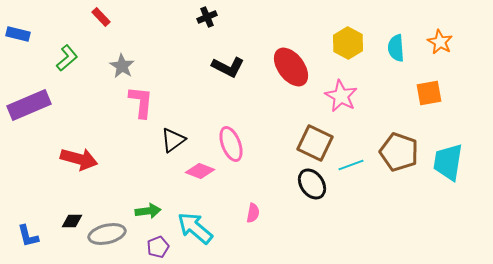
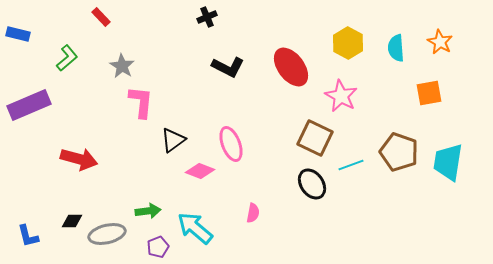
brown square: moved 5 px up
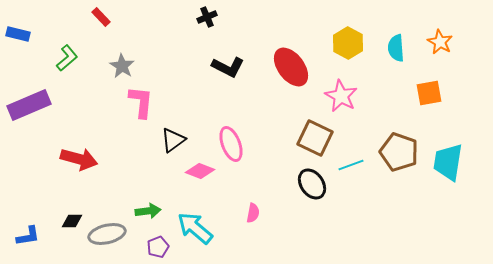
blue L-shape: rotated 85 degrees counterclockwise
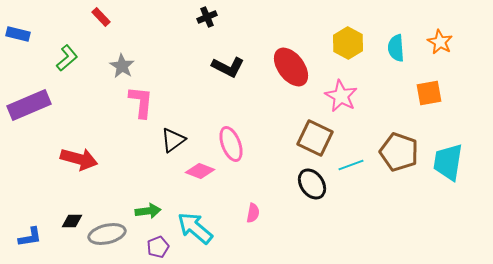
blue L-shape: moved 2 px right, 1 px down
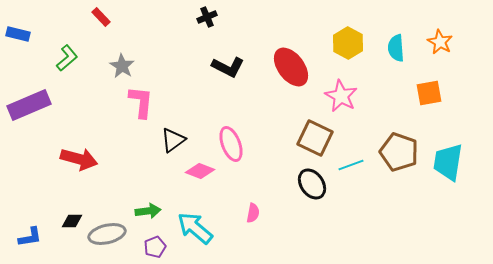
purple pentagon: moved 3 px left
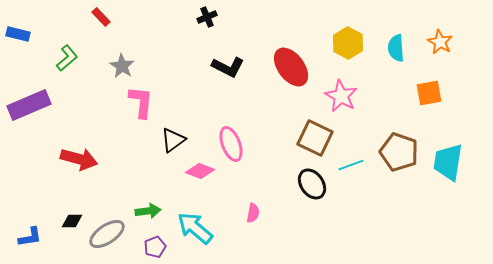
gray ellipse: rotated 21 degrees counterclockwise
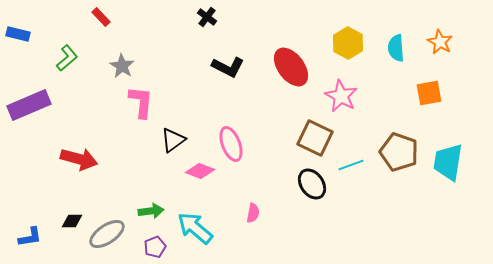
black cross: rotated 30 degrees counterclockwise
green arrow: moved 3 px right
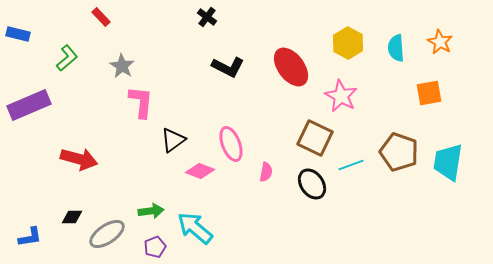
pink semicircle: moved 13 px right, 41 px up
black diamond: moved 4 px up
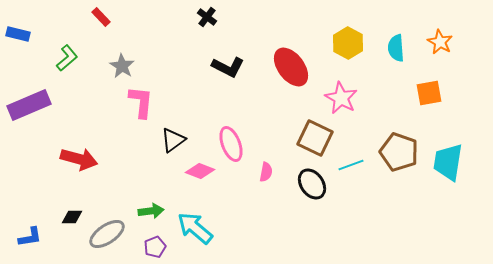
pink star: moved 2 px down
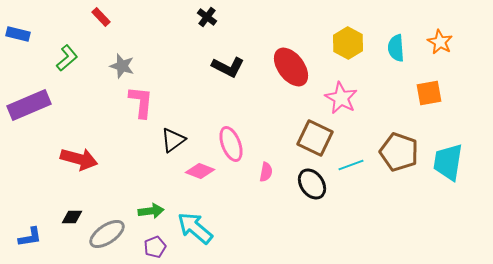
gray star: rotated 15 degrees counterclockwise
